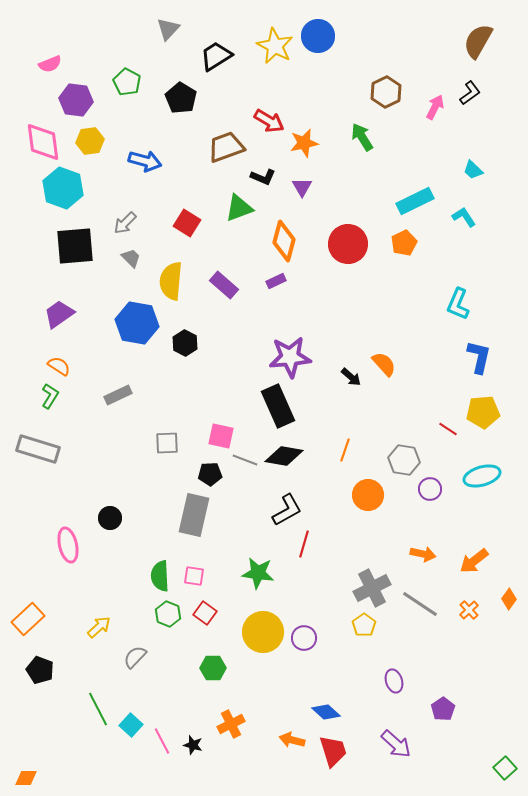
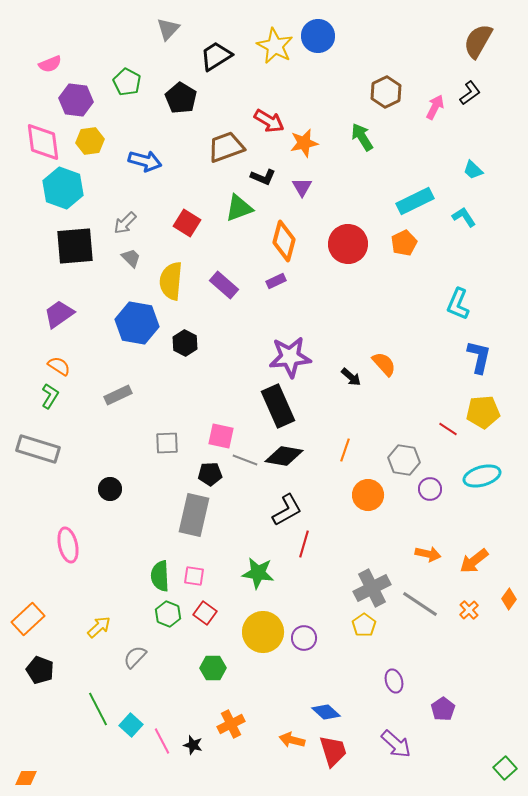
black circle at (110, 518): moved 29 px up
orange arrow at (423, 554): moved 5 px right
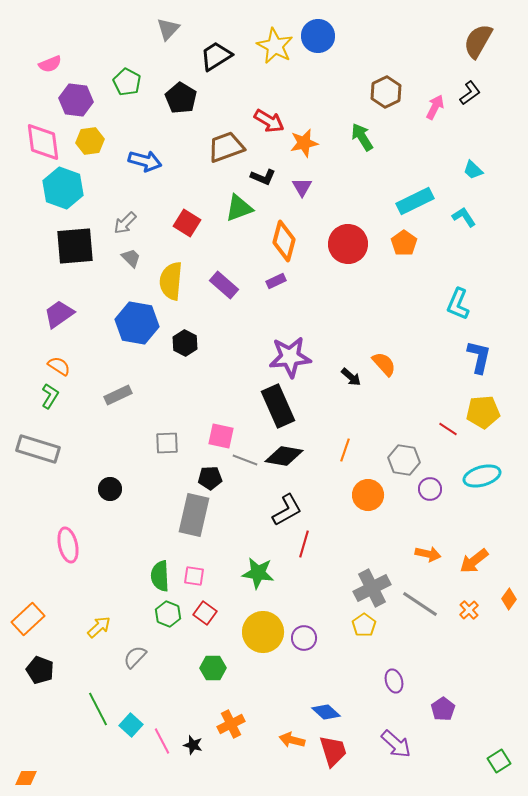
orange pentagon at (404, 243): rotated 10 degrees counterclockwise
black pentagon at (210, 474): moved 4 px down
green square at (505, 768): moved 6 px left, 7 px up; rotated 10 degrees clockwise
